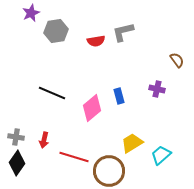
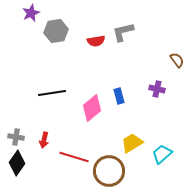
black line: rotated 32 degrees counterclockwise
cyan trapezoid: moved 1 px right, 1 px up
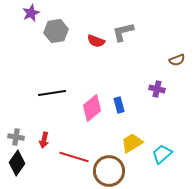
red semicircle: rotated 30 degrees clockwise
brown semicircle: rotated 105 degrees clockwise
blue rectangle: moved 9 px down
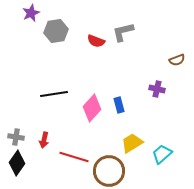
black line: moved 2 px right, 1 px down
pink diamond: rotated 8 degrees counterclockwise
